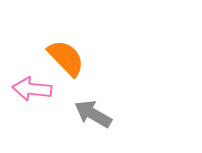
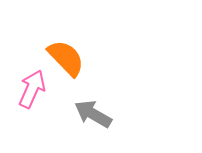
pink arrow: rotated 108 degrees clockwise
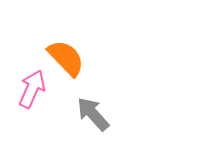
gray arrow: rotated 18 degrees clockwise
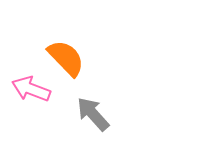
pink arrow: moved 1 px left; rotated 93 degrees counterclockwise
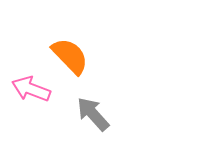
orange semicircle: moved 4 px right, 2 px up
